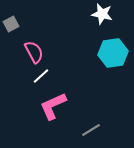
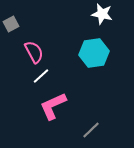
cyan hexagon: moved 19 px left
gray line: rotated 12 degrees counterclockwise
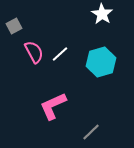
white star: rotated 20 degrees clockwise
gray square: moved 3 px right, 2 px down
cyan hexagon: moved 7 px right, 9 px down; rotated 8 degrees counterclockwise
white line: moved 19 px right, 22 px up
gray line: moved 2 px down
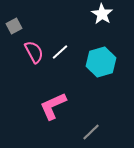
white line: moved 2 px up
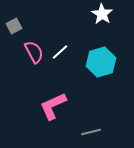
gray line: rotated 30 degrees clockwise
